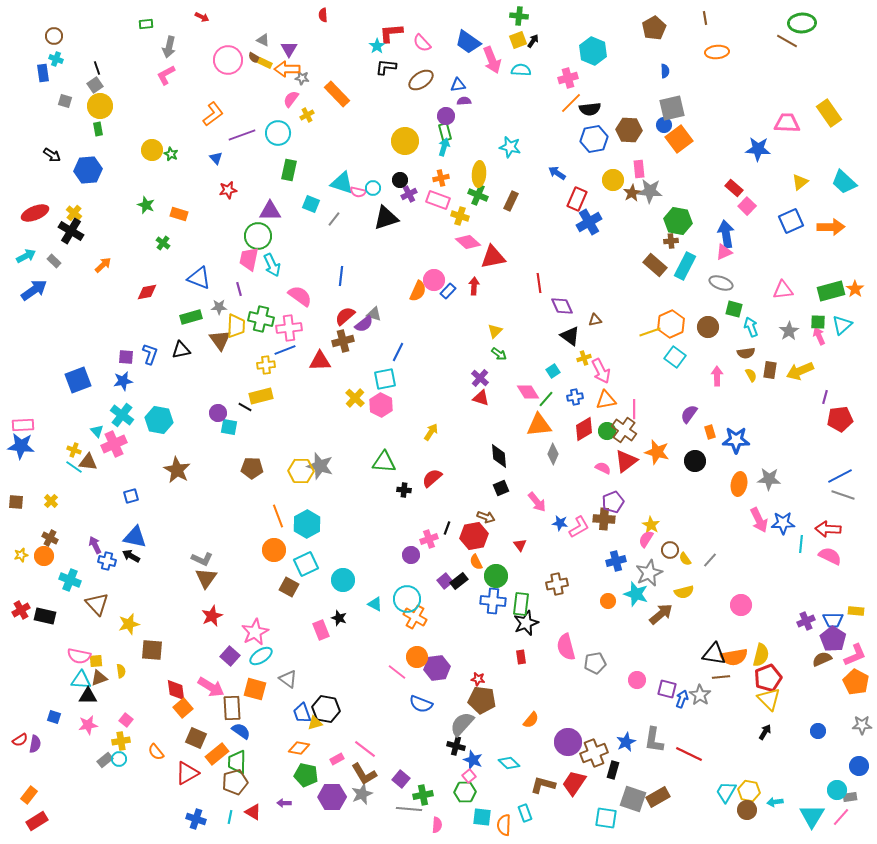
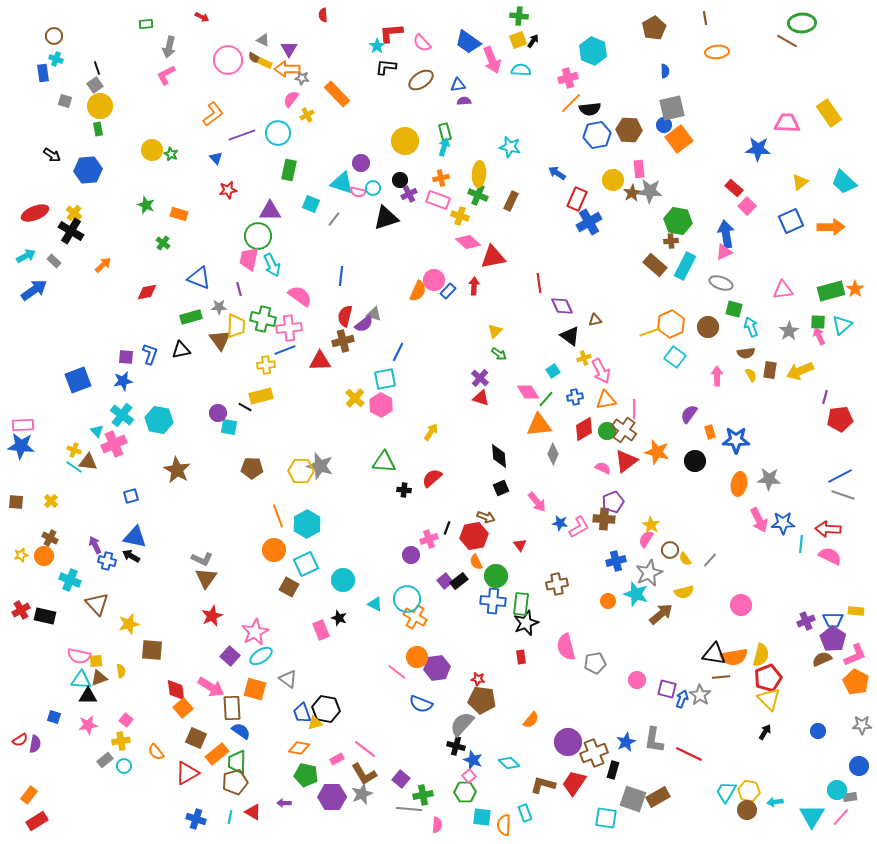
purple circle at (446, 116): moved 85 px left, 47 px down
blue hexagon at (594, 139): moved 3 px right, 4 px up
red semicircle at (345, 316): rotated 35 degrees counterclockwise
green cross at (261, 319): moved 2 px right
cyan circle at (119, 759): moved 5 px right, 7 px down
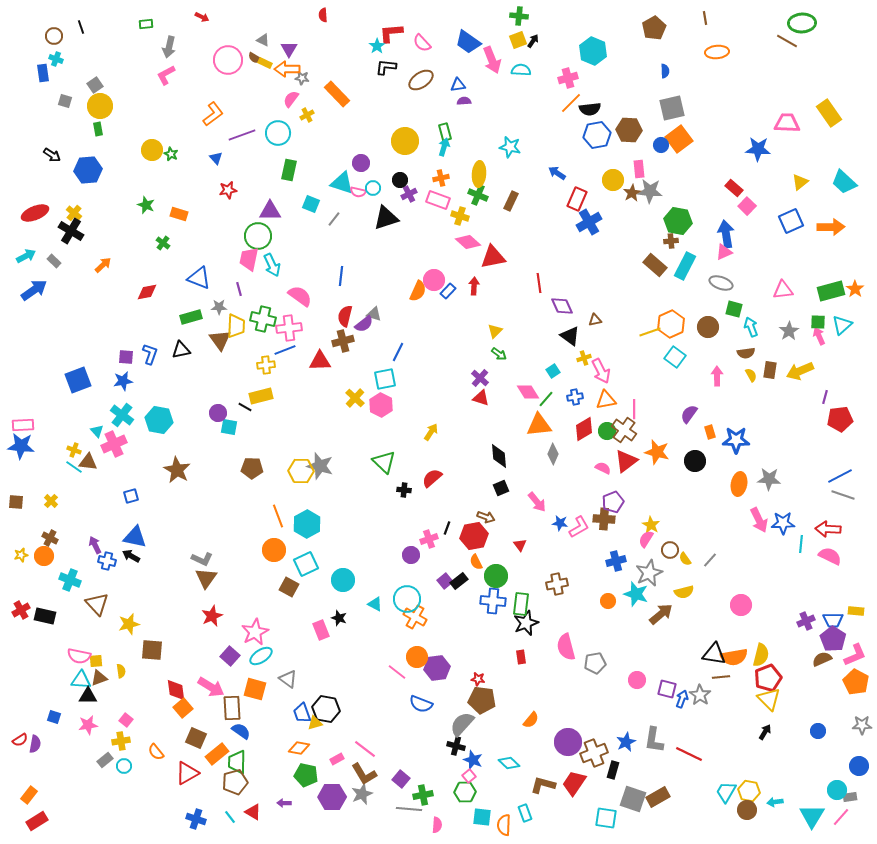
black line at (97, 68): moved 16 px left, 41 px up
blue circle at (664, 125): moved 3 px left, 20 px down
green triangle at (384, 462): rotated 40 degrees clockwise
cyan line at (230, 817): rotated 48 degrees counterclockwise
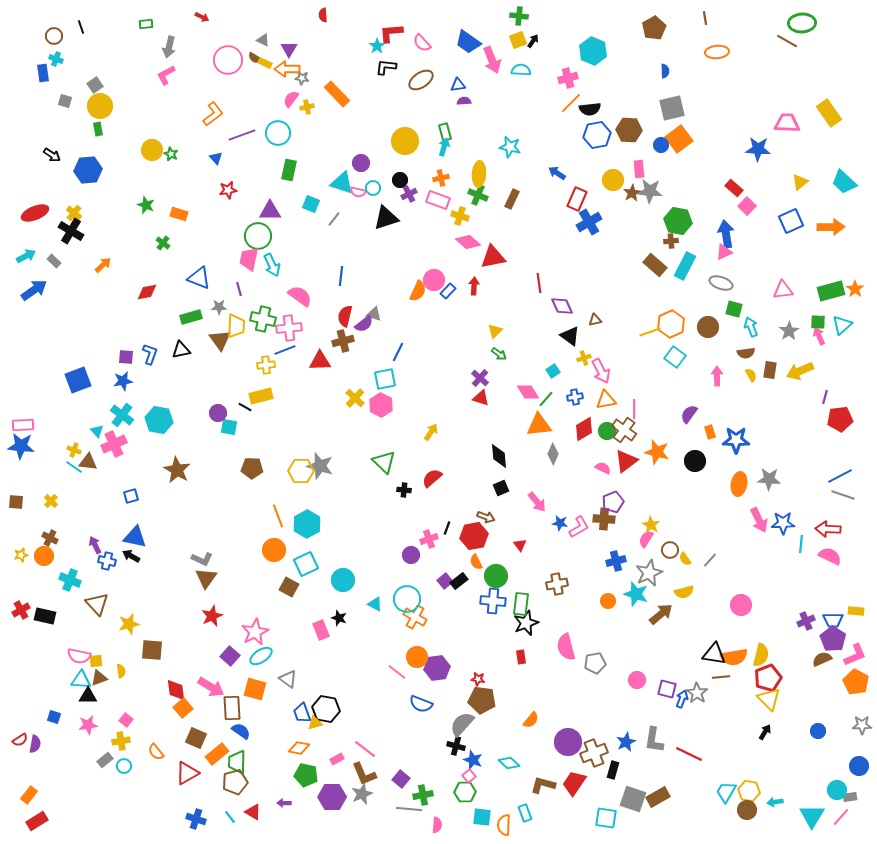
yellow cross at (307, 115): moved 8 px up; rotated 16 degrees clockwise
brown rectangle at (511, 201): moved 1 px right, 2 px up
gray star at (700, 695): moved 3 px left, 2 px up
brown L-shape at (364, 774): rotated 8 degrees clockwise
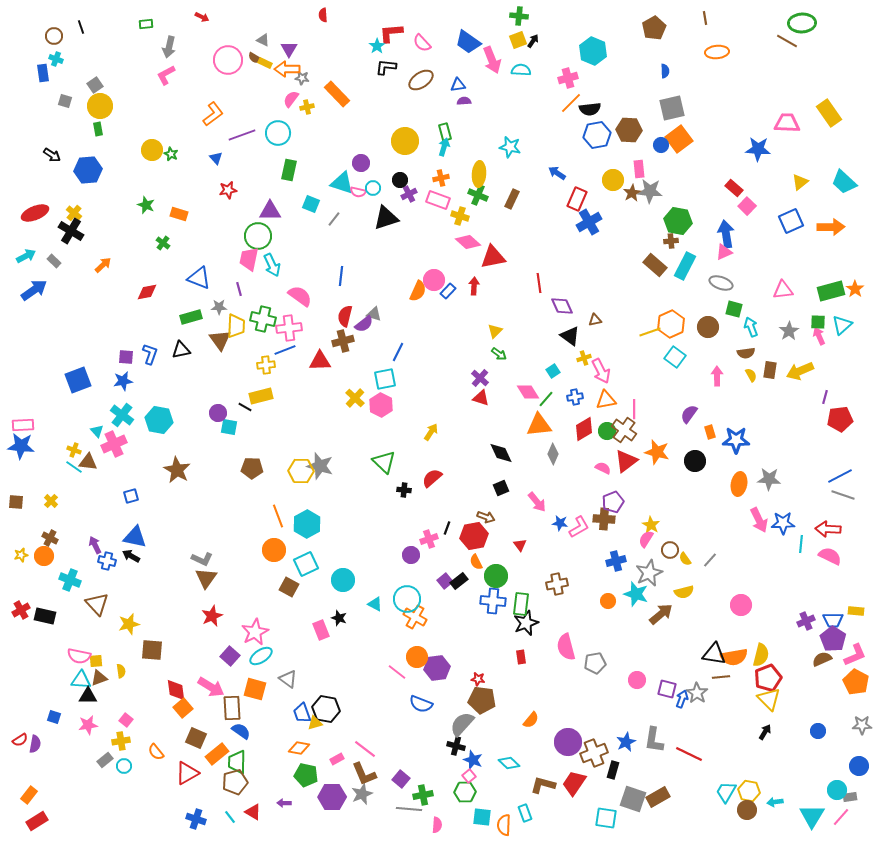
black diamond at (499, 456): moved 2 px right, 3 px up; rotated 20 degrees counterclockwise
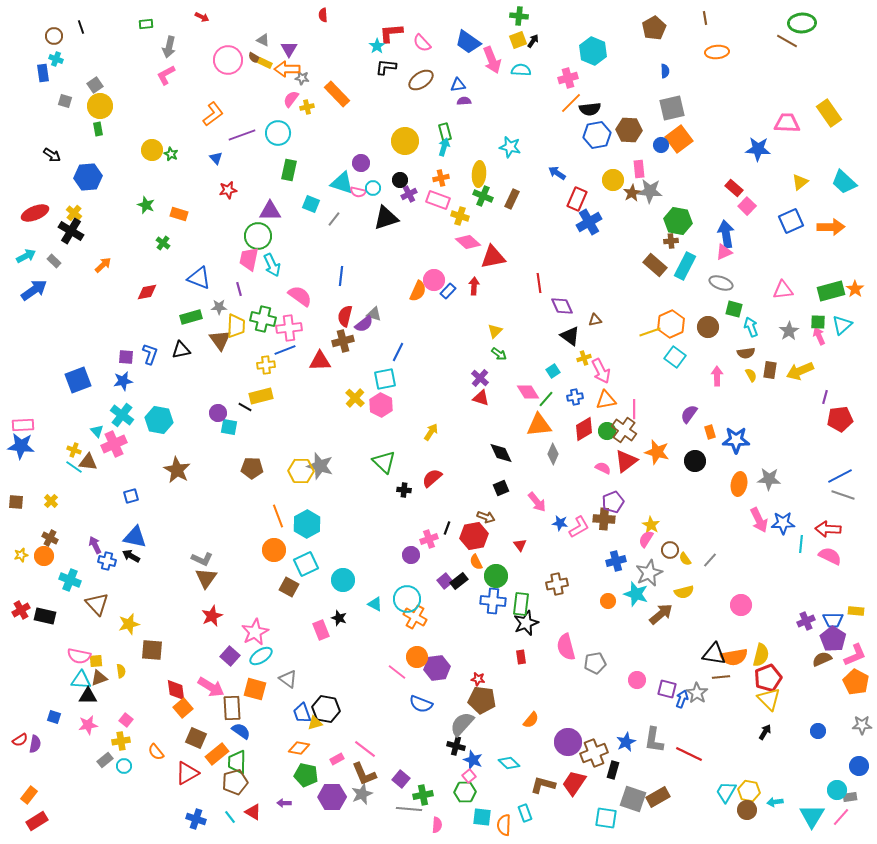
blue hexagon at (88, 170): moved 7 px down
green cross at (478, 195): moved 5 px right, 1 px down
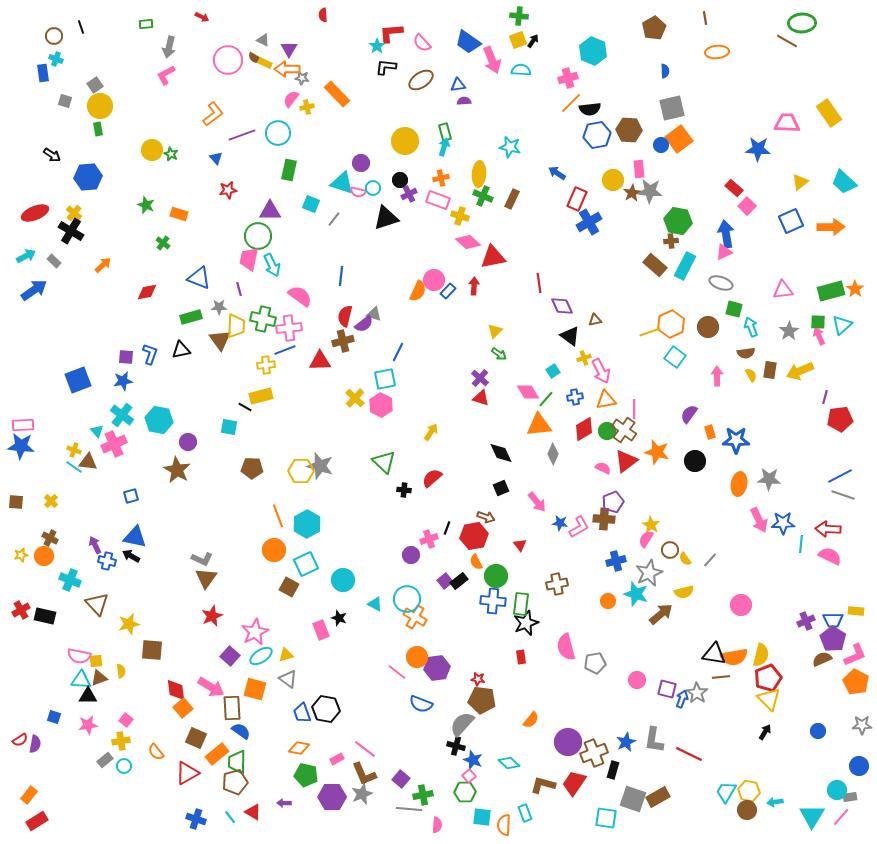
purple circle at (218, 413): moved 30 px left, 29 px down
yellow triangle at (315, 723): moved 29 px left, 68 px up
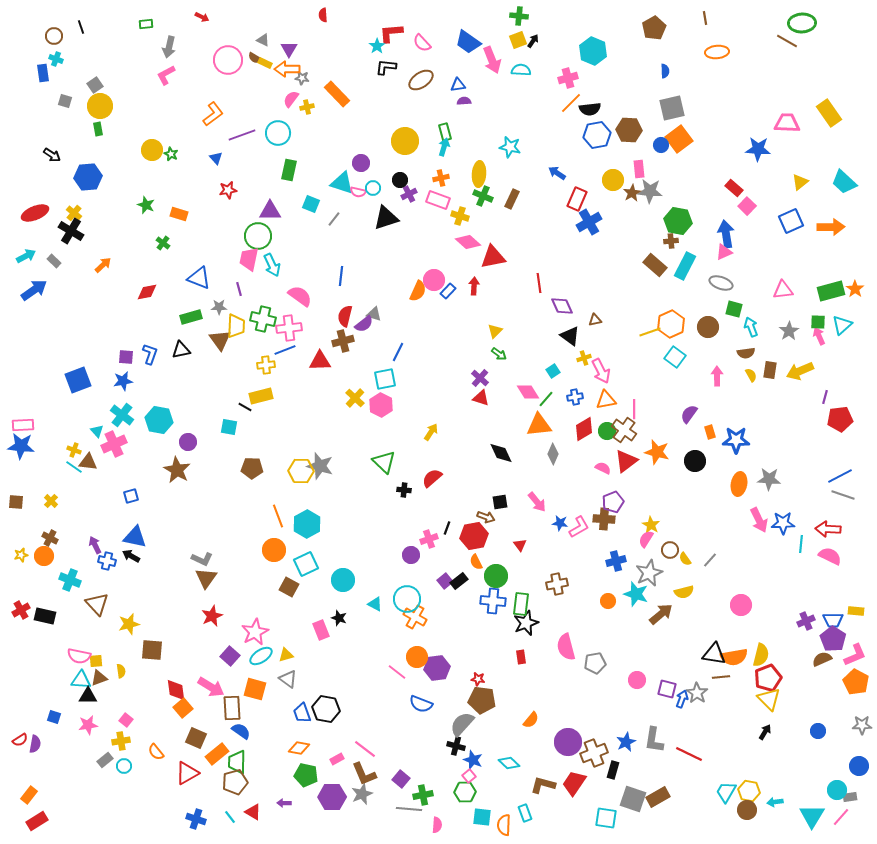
black square at (501, 488): moved 1 px left, 14 px down; rotated 14 degrees clockwise
